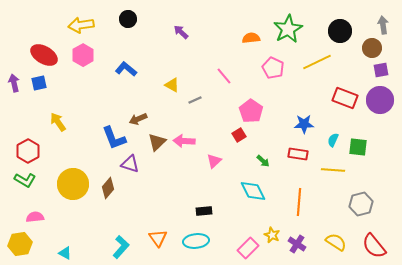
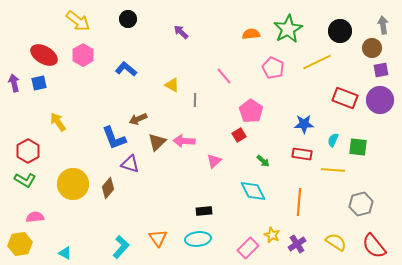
yellow arrow at (81, 25): moved 3 px left, 4 px up; rotated 135 degrees counterclockwise
orange semicircle at (251, 38): moved 4 px up
gray line at (195, 100): rotated 64 degrees counterclockwise
red rectangle at (298, 154): moved 4 px right
cyan ellipse at (196, 241): moved 2 px right, 2 px up
purple cross at (297, 244): rotated 24 degrees clockwise
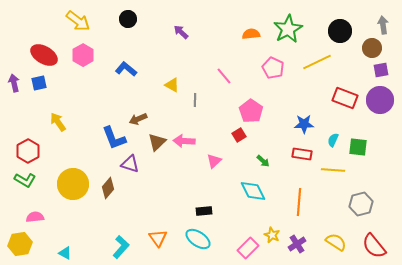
cyan ellipse at (198, 239): rotated 40 degrees clockwise
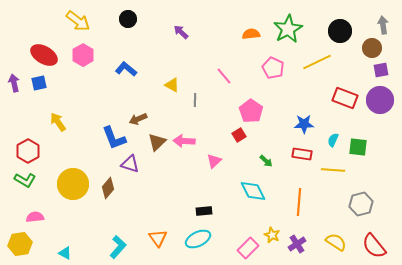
green arrow at (263, 161): moved 3 px right
cyan ellipse at (198, 239): rotated 60 degrees counterclockwise
cyan L-shape at (121, 247): moved 3 px left
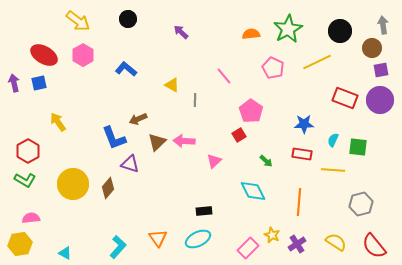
pink semicircle at (35, 217): moved 4 px left, 1 px down
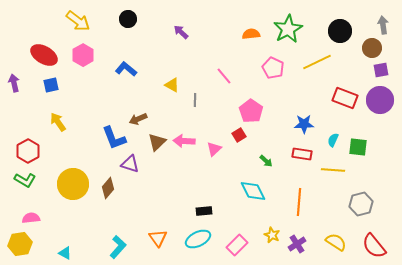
blue square at (39, 83): moved 12 px right, 2 px down
pink triangle at (214, 161): moved 12 px up
pink rectangle at (248, 248): moved 11 px left, 3 px up
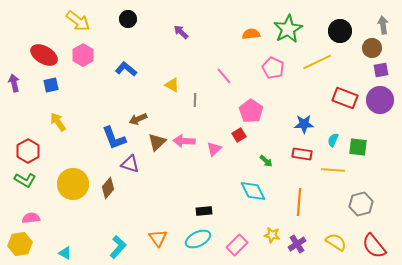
yellow star at (272, 235): rotated 14 degrees counterclockwise
